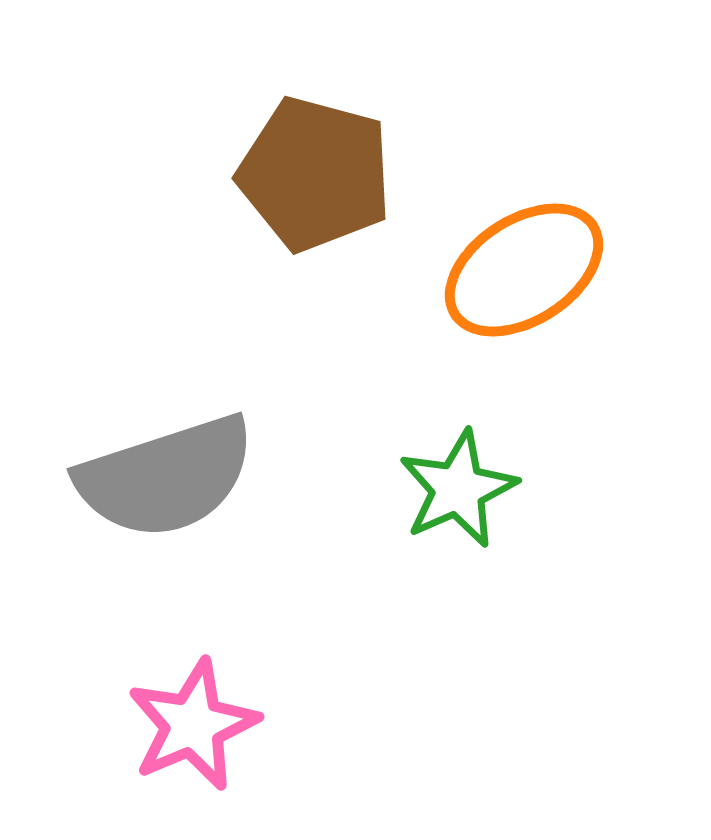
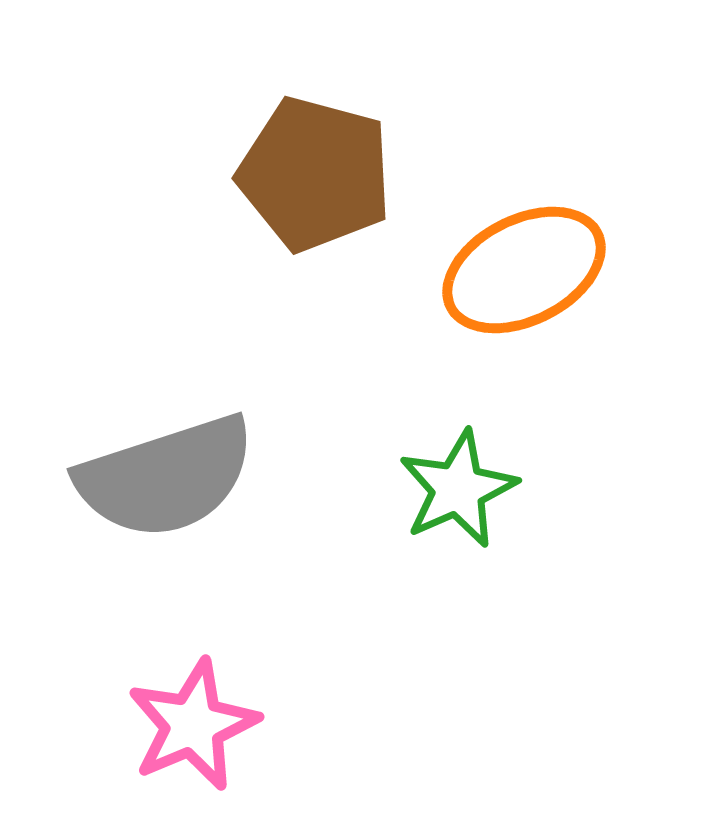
orange ellipse: rotated 6 degrees clockwise
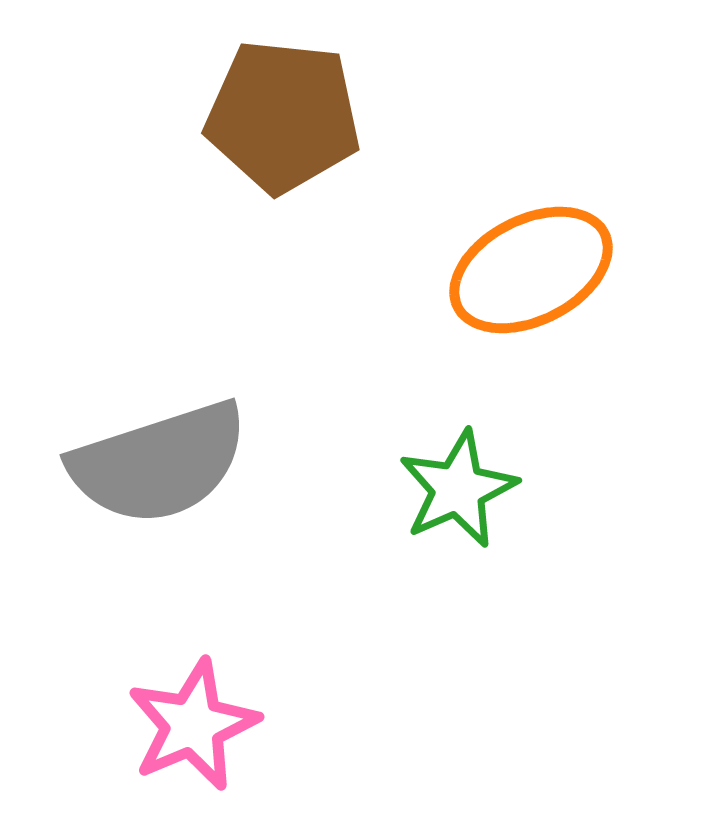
brown pentagon: moved 32 px left, 58 px up; rotated 9 degrees counterclockwise
orange ellipse: moved 7 px right
gray semicircle: moved 7 px left, 14 px up
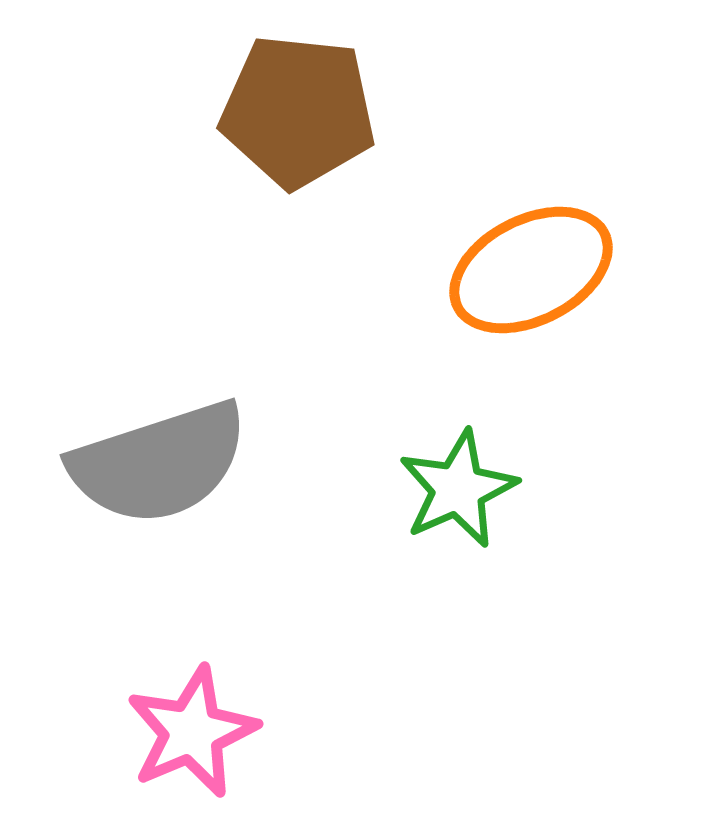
brown pentagon: moved 15 px right, 5 px up
pink star: moved 1 px left, 7 px down
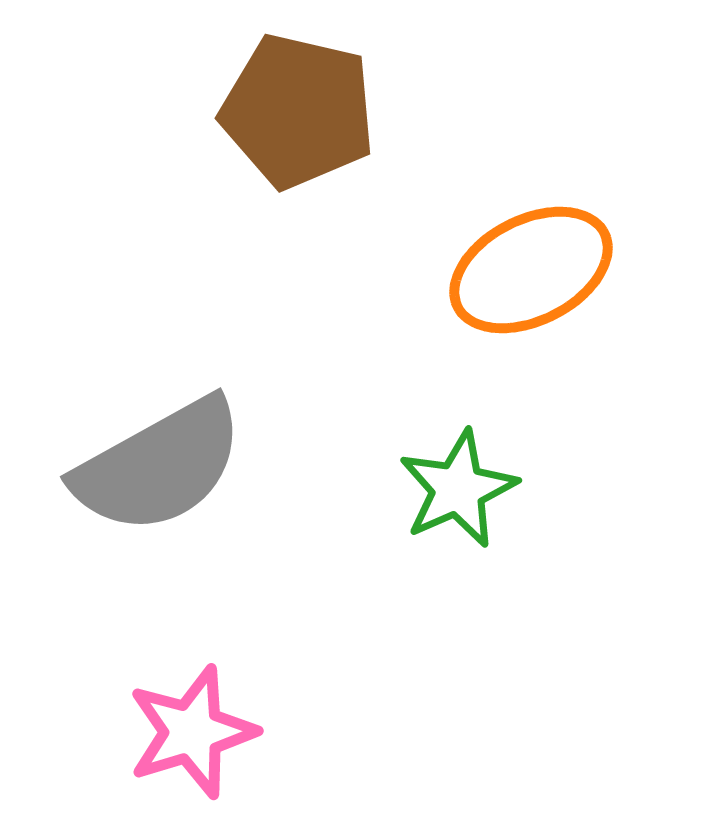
brown pentagon: rotated 7 degrees clockwise
gray semicircle: moved 3 px down; rotated 11 degrees counterclockwise
pink star: rotated 6 degrees clockwise
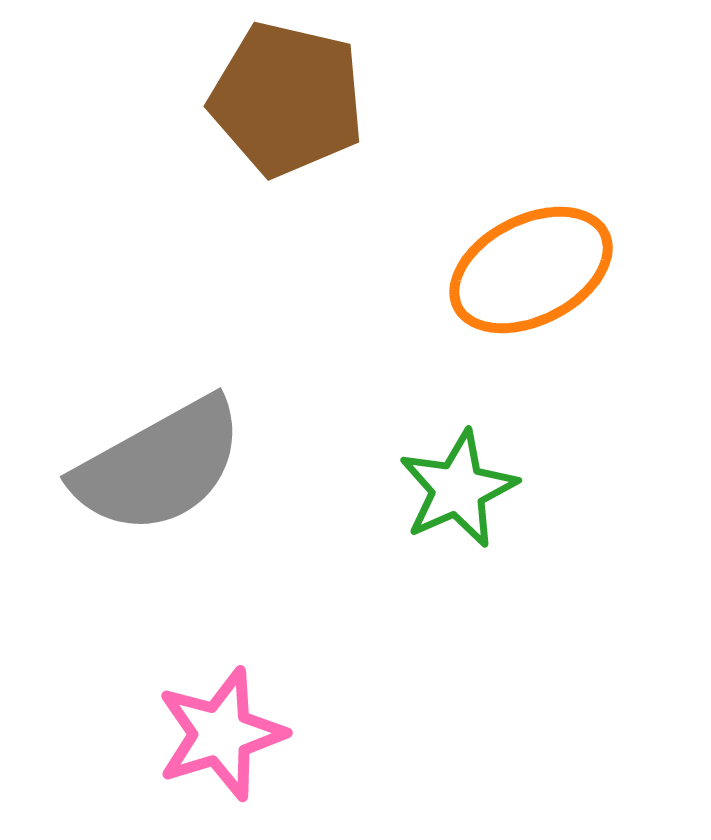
brown pentagon: moved 11 px left, 12 px up
pink star: moved 29 px right, 2 px down
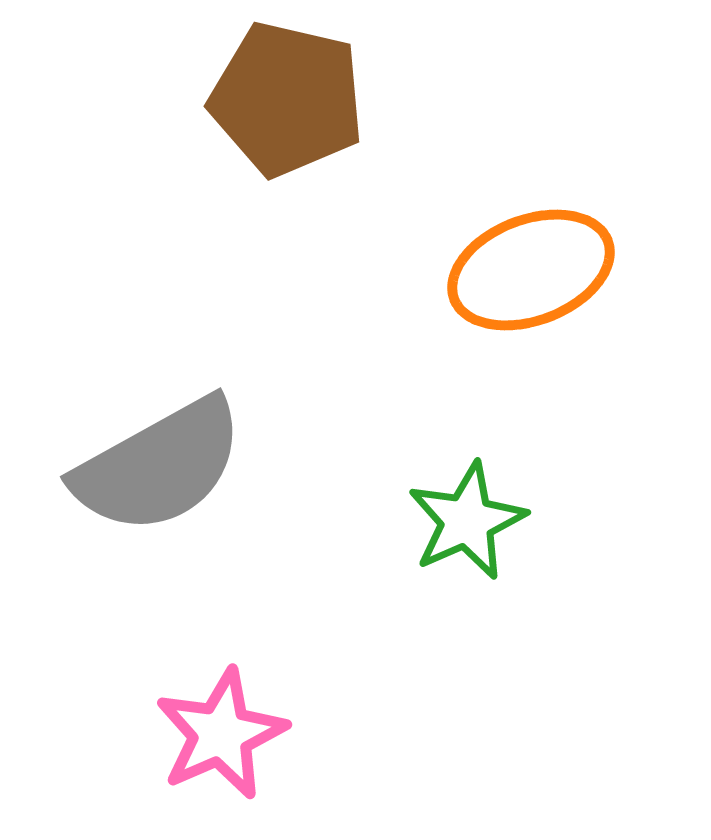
orange ellipse: rotated 6 degrees clockwise
green star: moved 9 px right, 32 px down
pink star: rotated 7 degrees counterclockwise
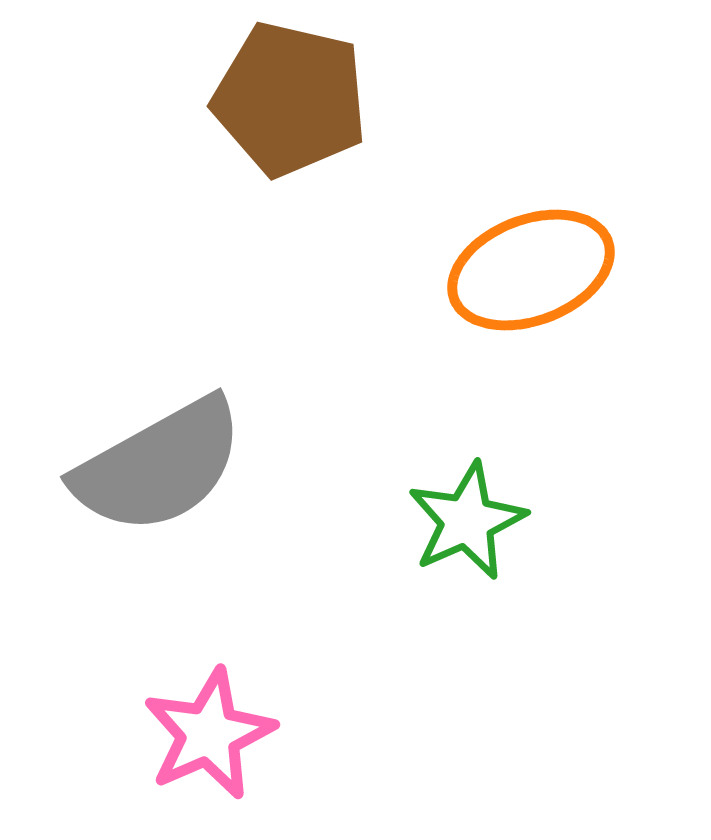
brown pentagon: moved 3 px right
pink star: moved 12 px left
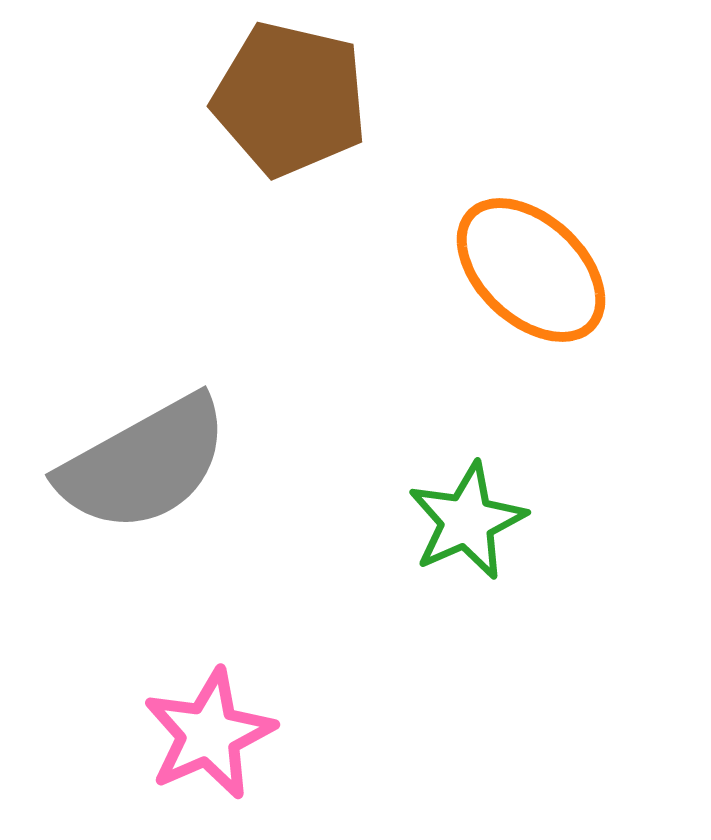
orange ellipse: rotated 64 degrees clockwise
gray semicircle: moved 15 px left, 2 px up
